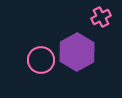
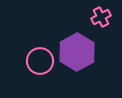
pink circle: moved 1 px left, 1 px down
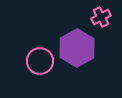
purple hexagon: moved 4 px up
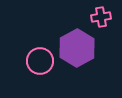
pink cross: rotated 18 degrees clockwise
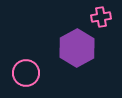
pink circle: moved 14 px left, 12 px down
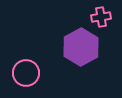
purple hexagon: moved 4 px right, 1 px up
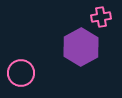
pink circle: moved 5 px left
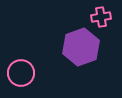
purple hexagon: rotated 9 degrees clockwise
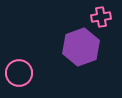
pink circle: moved 2 px left
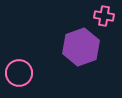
pink cross: moved 3 px right, 1 px up; rotated 18 degrees clockwise
